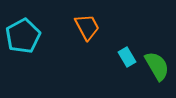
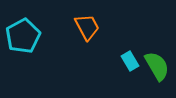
cyan rectangle: moved 3 px right, 4 px down
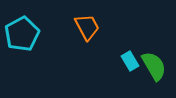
cyan pentagon: moved 1 px left, 2 px up
green semicircle: moved 3 px left
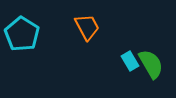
cyan pentagon: rotated 12 degrees counterclockwise
green semicircle: moved 3 px left, 2 px up
